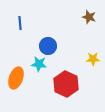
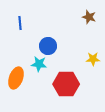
red hexagon: rotated 25 degrees counterclockwise
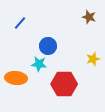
blue line: rotated 48 degrees clockwise
yellow star: rotated 16 degrees counterclockwise
orange ellipse: rotated 75 degrees clockwise
red hexagon: moved 2 px left
